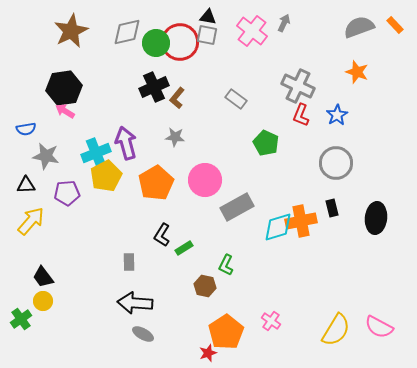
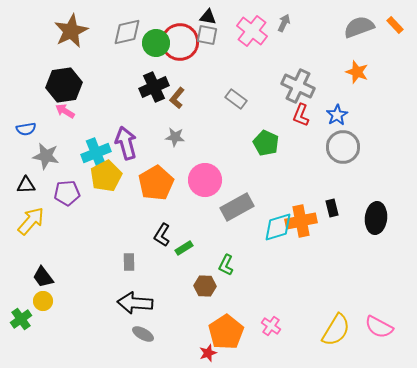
black hexagon at (64, 88): moved 3 px up
gray circle at (336, 163): moved 7 px right, 16 px up
brown hexagon at (205, 286): rotated 10 degrees counterclockwise
pink cross at (271, 321): moved 5 px down
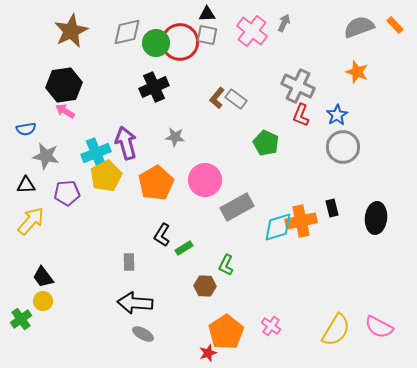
black triangle at (208, 17): moved 1 px left, 3 px up; rotated 12 degrees counterclockwise
brown L-shape at (177, 98): moved 40 px right
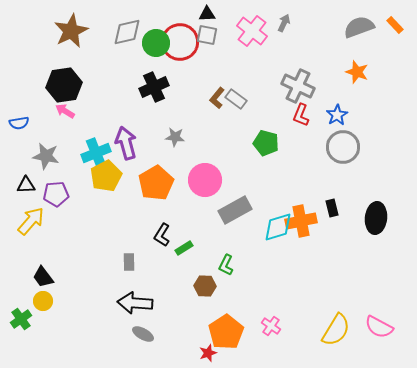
blue semicircle at (26, 129): moved 7 px left, 6 px up
green pentagon at (266, 143): rotated 10 degrees counterclockwise
purple pentagon at (67, 193): moved 11 px left, 1 px down
gray rectangle at (237, 207): moved 2 px left, 3 px down
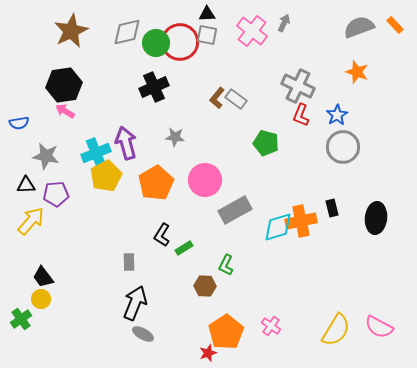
yellow circle at (43, 301): moved 2 px left, 2 px up
black arrow at (135, 303): rotated 108 degrees clockwise
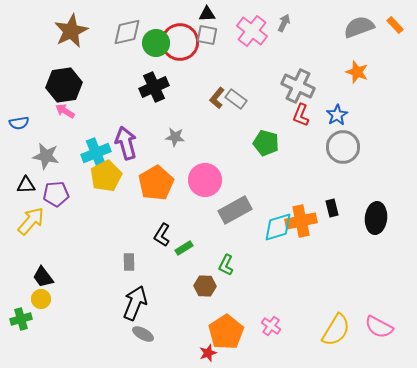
green cross at (21, 319): rotated 20 degrees clockwise
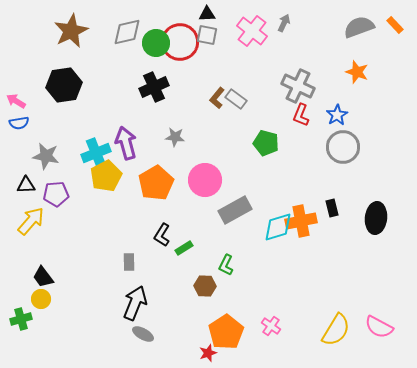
pink arrow at (65, 111): moved 49 px left, 10 px up
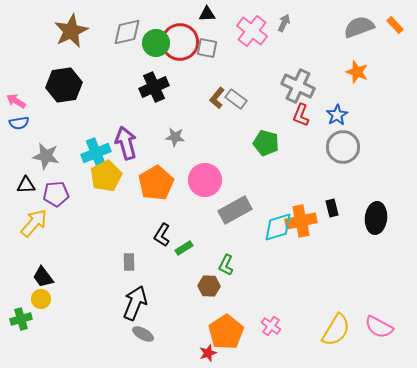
gray square at (207, 35): moved 13 px down
yellow arrow at (31, 221): moved 3 px right, 2 px down
brown hexagon at (205, 286): moved 4 px right
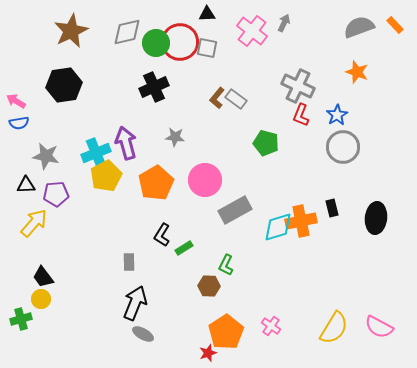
yellow semicircle at (336, 330): moved 2 px left, 2 px up
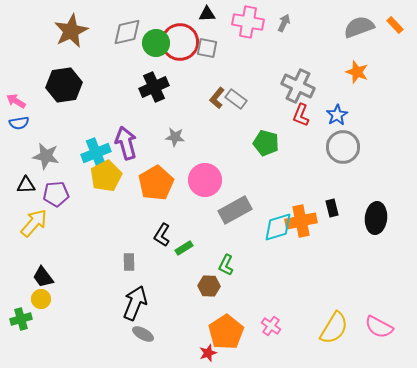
pink cross at (252, 31): moved 4 px left, 9 px up; rotated 28 degrees counterclockwise
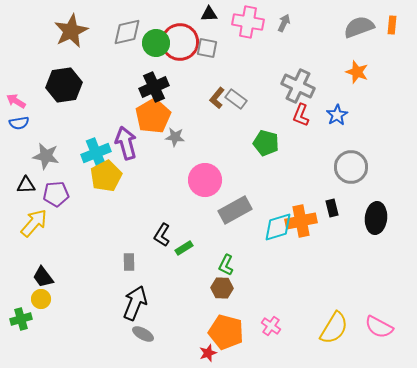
black triangle at (207, 14): moved 2 px right
orange rectangle at (395, 25): moved 3 px left; rotated 48 degrees clockwise
gray circle at (343, 147): moved 8 px right, 20 px down
orange pentagon at (156, 183): moved 3 px left, 67 px up
brown hexagon at (209, 286): moved 13 px right, 2 px down
orange pentagon at (226, 332): rotated 24 degrees counterclockwise
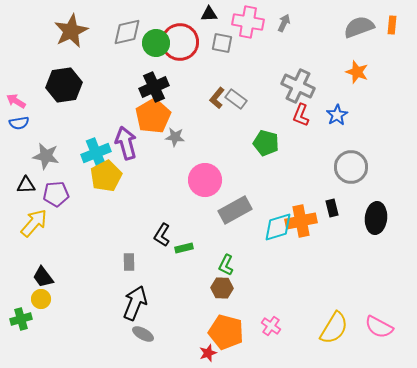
gray square at (207, 48): moved 15 px right, 5 px up
green rectangle at (184, 248): rotated 18 degrees clockwise
